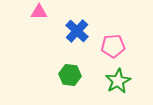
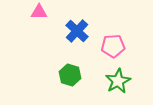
green hexagon: rotated 10 degrees clockwise
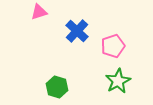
pink triangle: rotated 18 degrees counterclockwise
pink pentagon: rotated 15 degrees counterclockwise
green hexagon: moved 13 px left, 12 px down
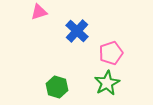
pink pentagon: moved 2 px left, 7 px down
green star: moved 11 px left, 2 px down
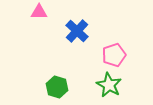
pink triangle: rotated 18 degrees clockwise
pink pentagon: moved 3 px right, 2 px down
green star: moved 2 px right, 2 px down; rotated 15 degrees counterclockwise
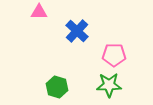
pink pentagon: rotated 20 degrees clockwise
green star: rotated 30 degrees counterclockwise
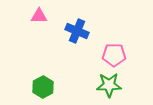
pink triangle: moved 4 px down
blue cross: rotated 20 degrees counterclockwise
green hexagon: moved 14 px left; rotated 15 degrees clockwise
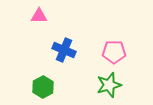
blue cross: moved 13 px left, 19 px down
pink pentagon: moved 3 px up
green star: rotated 15 degrees counterclockwise
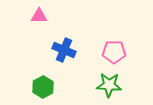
green star: rotated 20 degrees clockwise
